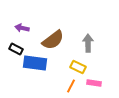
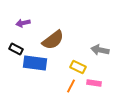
purple arrow: moved 1 px right, 5 px up; rotated 24 degrees counterclockwise
gray arrow: moved 12 px right, 7 px down; rotated 78 degrees counterclockwise
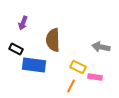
purple arrow: rotated 56 degrees counterclockwise
brown semicircle: rotated 125 degrees clockwise
gray arrow: moved 1 px right, 3 px up
blue rectangle: moved 1 px left, 2 px down
pink rectangle: moved 1 px right, 6 px up
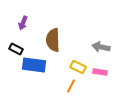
pink rectangle: moved 5 px right, 5 px up
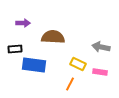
purple arrow: rotated 112 degrees counterclockwise
brown semicircle: moved 3 px up; rotated 95 degrees clockwise
black rectangle: moved 1 px left; rotated 32 degrees counterclockwise
yellow rectangle: moved 3 px up
orange line: moved 1 px left, 2 px up
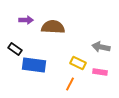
purple arrow: moved 3 px right, 3 px up
brown semicircle: moved 10 px up
black rectangle: rotated 40 degrees clockwise
yellow rectangle: moved 1 px up
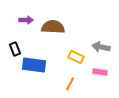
black rectangle: rotated 32 degrees clockwise
yellow rectangle: moved 2 px left, 6 px up
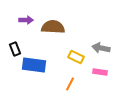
gray arrow: moved 1 px down
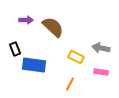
brown semicircle: rotated 40 degrees clockwise
pink rectangle: moved 1 px right
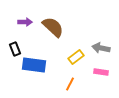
purple arrow: moved 1 px left, 2 px down
yellow rectangle: rotated 63 degrees counterclockwise
